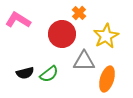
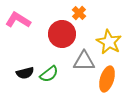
yellow star: moved 3 px right, 6 px down; rotated 15 degrees counterclockwise
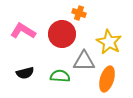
orange cross: rotated 24 degrees counterclockwise
pink L-shape: moved 5 px right, 11 px down
green semicircle: moved 11 px right, 2 px down; rotated 138 degrees counterclockwise
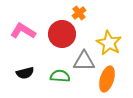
orange cross: rotated 32 degrees clockwise
yellow star: moved 1 px down
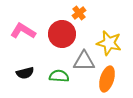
yellow star: rotated 15 degrees counterclockwise
green semicircle: moved 1 px left
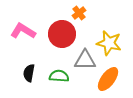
gray triangle: moved 1 px right, 1 px up
black semicircle: moved 4 px right; rotated 114 degrees clockwise
orange ellipse: moved 1 px right; rotated 20 degrees clockwise
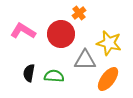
red circle: moved 1 px left
green semicircle: moved 5 px left
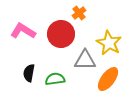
yellow star: rotated 15 degrees clockwise
green semicircle: moved 1 px right, 3 px down; rotated 12 degrees counterclockwise
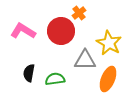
red circle: moved 3 px up
orange ellipse: rotated 15 degrees counterclockwise
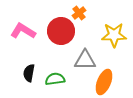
yellow star: moved 5 px right, 8 px up; rotated 30 degrees counterclockwise
orange ellipse: moved 4 px left, 3 px down
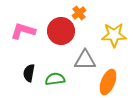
pink L-shape: rotated 15 degrees counterclockwise
orange ellipse: moved 4 px right
